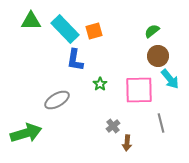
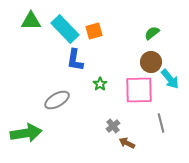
green semicircle: moved 2 px down
brown circle: moved 7 px left, 6 px down
green arrow: rotated 8 degrees clockwise
brown arrow: rotated 112 degrees clockwise
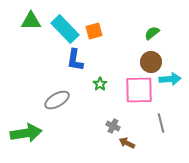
cyan arrow: rotated 55 degrees counterclockwise
gray cross: rotated 24 degrees counterclockwise
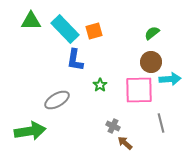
green star: moved 1 px down
green arrow: moved 4 px right, 2 px up
brown arrow: moved 2 px left; rotated 14 degrees clockwise
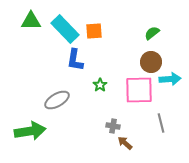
orange square: rotated 12 degrees clockwise
gray cross: rotated 16 degrees counterclockwise
